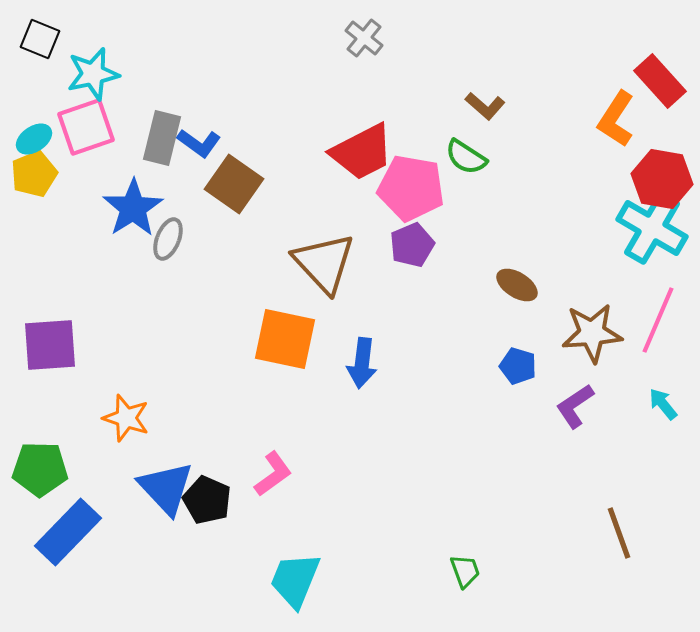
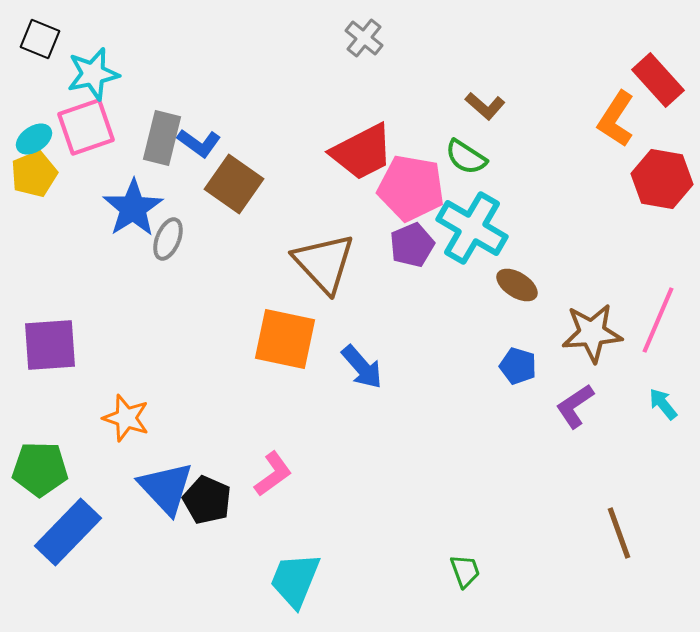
red rectangle: moved 2 px left, 1 px up
cyan cross: moved 180 px left
blue arrow: moved 4 px down; rotated 48 degrees counterclockwise
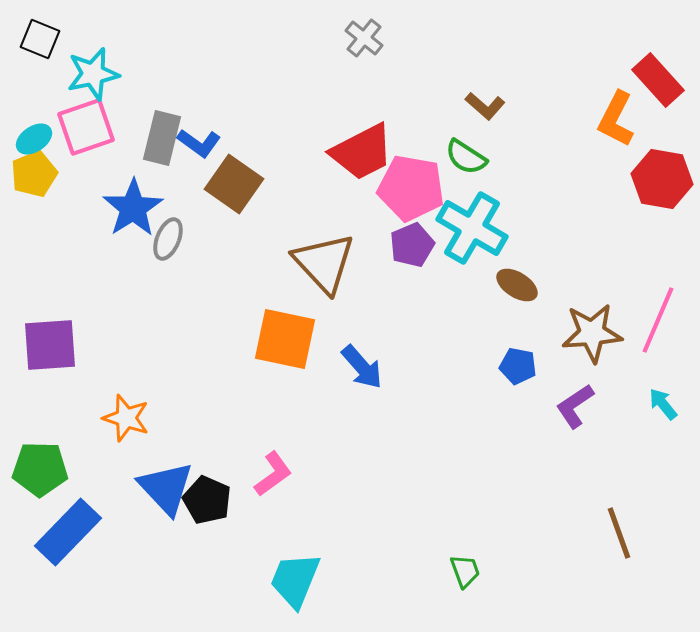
orange L-shape: rotated 6 degrees counterclockwise
blue pentagon: rotated 6 degrees counterclockwise
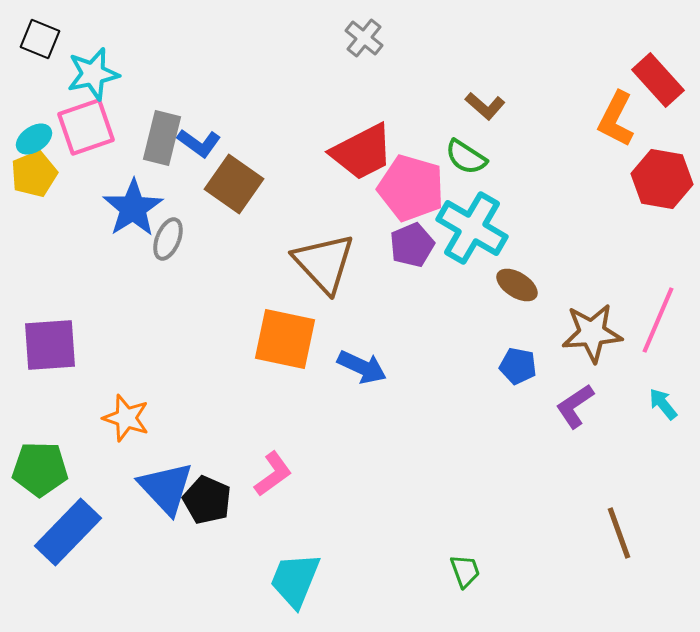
pink pentagon: rotated 6 degrees clockwise
blue arrow: rotated 24 degrees counterclockwise
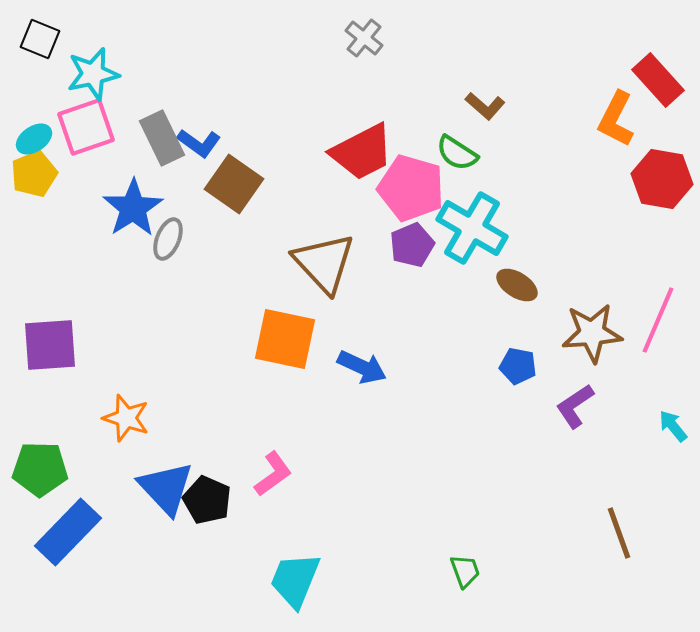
gray rectangle: rotated 40 degrees counterclockwise
green semicircle: moved 9 px left, 4 px up
cyan arrow: moved 10 px right, 22 px down
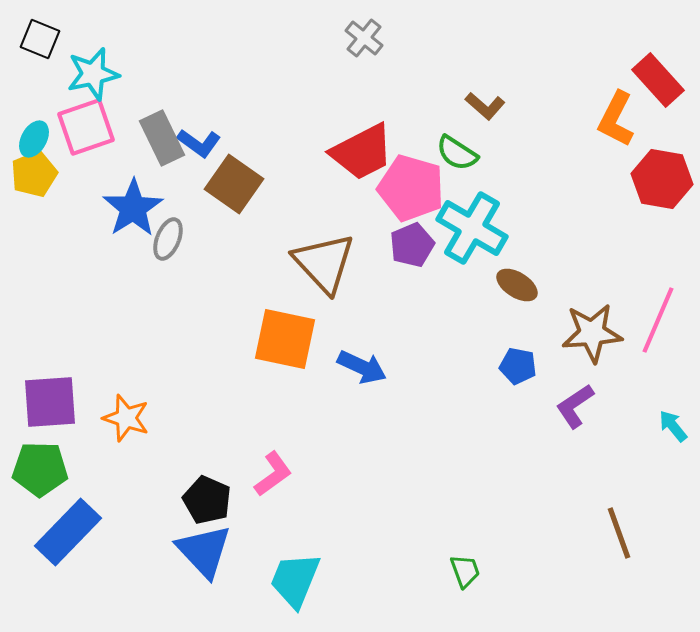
cyan ellipse: rotated 27 degrees counterclockwise
purple square: moved 57 px down
blue triangle: moved 38 px right, 63 px down
